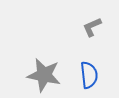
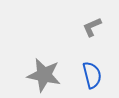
blue semicircle: moved 3 px right; rotated 8 degrees counterclockwise
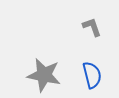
gray L-shape: rotated 95 degrees clockwise
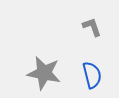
gray star: moved 2 px up
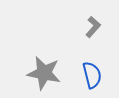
gray L-shape: moved 1 px right; rotated 60 degrees clockwise
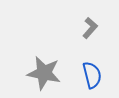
gray L-shape: moved 3 px left, 1 px down
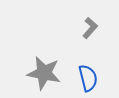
blue semicircle: moved 4 px left, 3 px down
